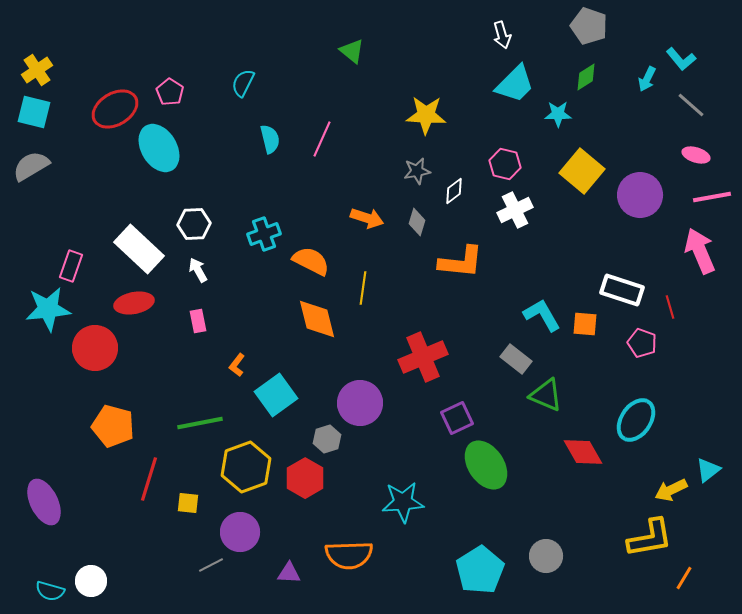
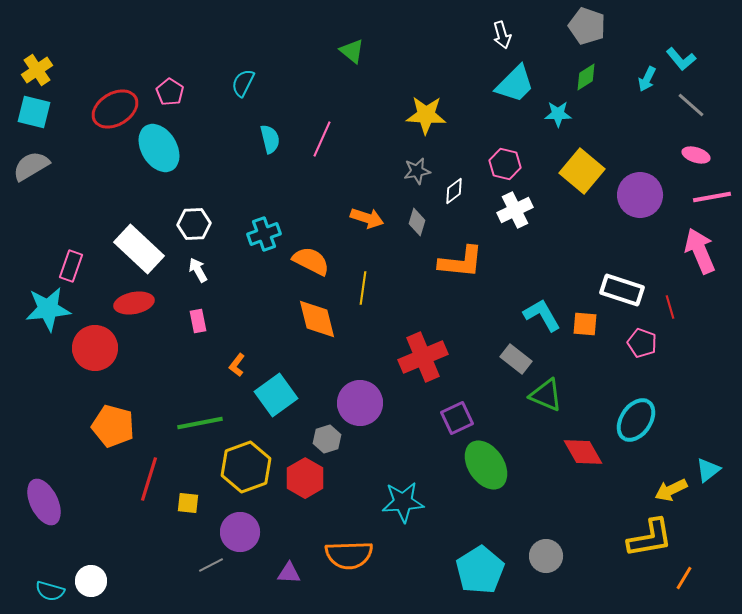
gray pentagon at (589, 26): moved 2 px left
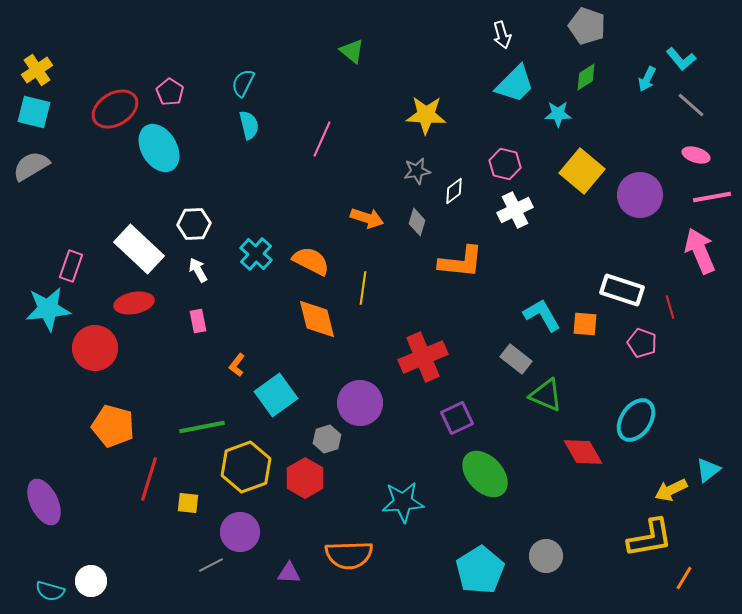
cyan semicircle at (270, 139): moved 21 px left, 14 px up
cyan cross at (264, 234): moved 8 px left, 20 px down; rotated 28 degrees counterclockwise
green line at (200, 423): moved 2 px right, 4 px down
green ellipse at (486, 465): moved 1 px left, 9 px down; rotated 9 degrees counterclockwise
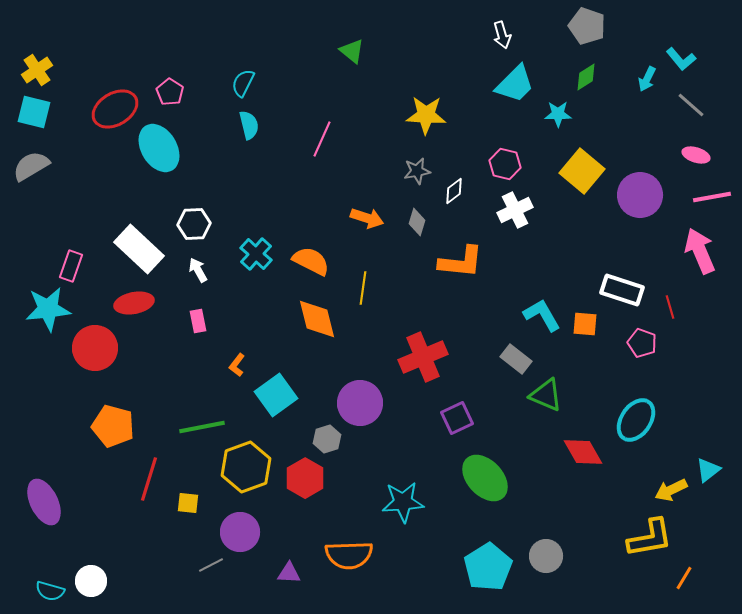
green ellipse at (485, 474): moved 4 px down
cyan pentagon at (480, 570): moved 8 px right, 3 px up
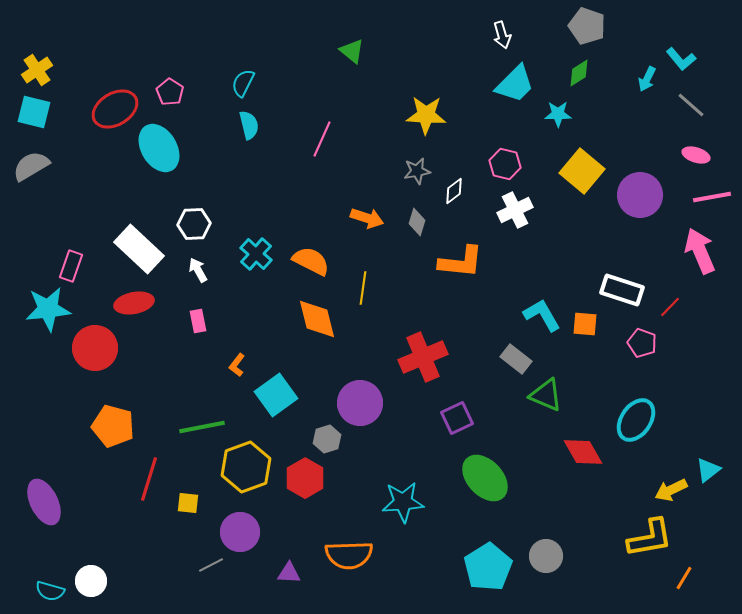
green diamond at (586, 77): moved 7 px left, 4 px up
red line at (670, 307): rotated 60 degrees clockwise
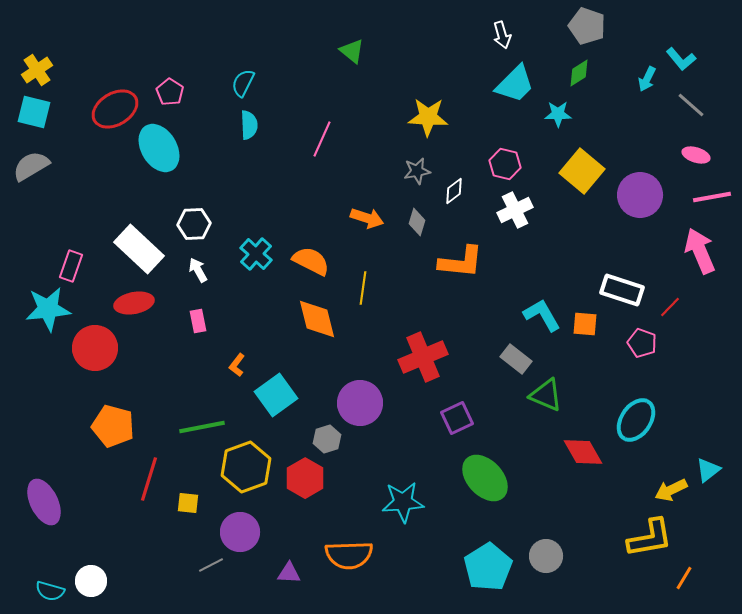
yellow star at (426, 115): moved 2 px right, 2 px down
cyan semicircle at (249, 125): rotated 12 degrees clockwise
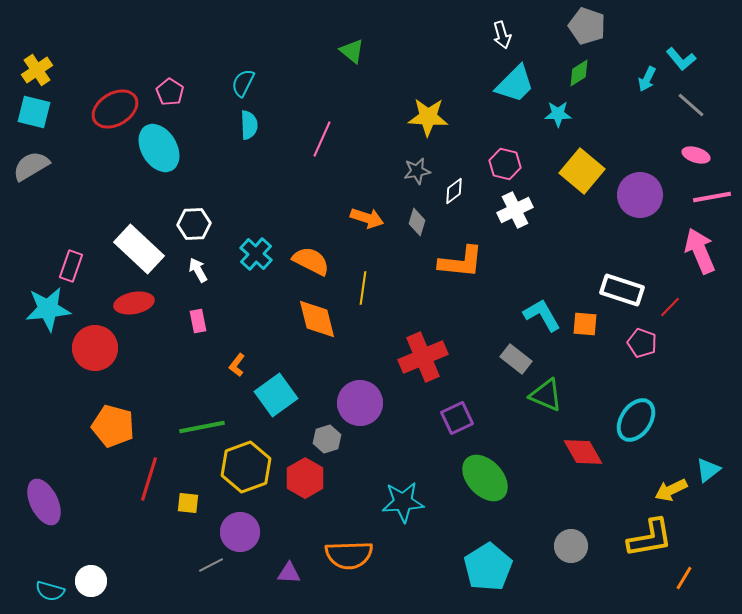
gray circle at (546, 556): moved 25 px right, 10 px up
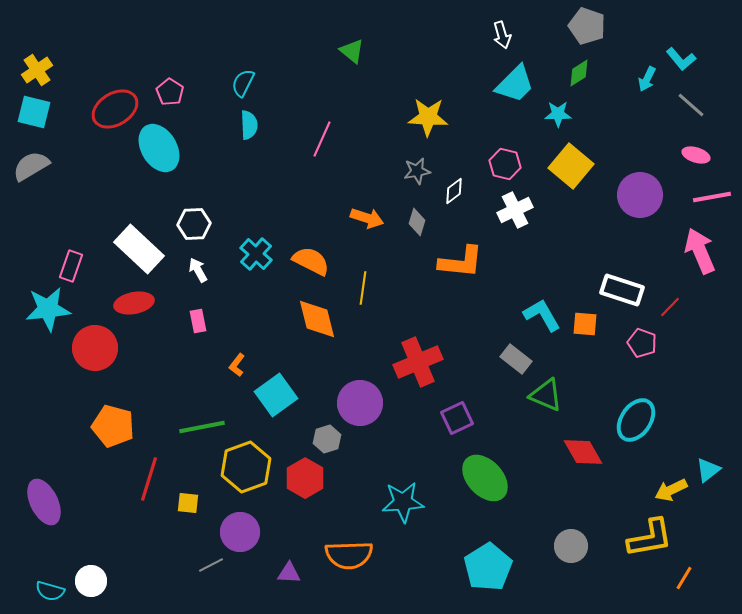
yellow square at (582, 171): moved 11 px left, 5 px up
red cross at (423, 357): moved 5 px left, 5 px down
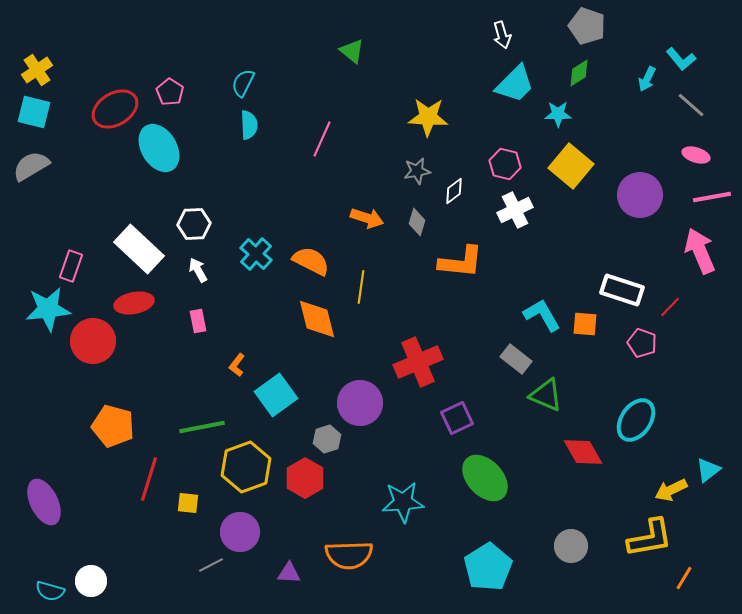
yellow line at (363, 288): moved 2 px left, 1 px up
red circle at (95, 348): moved 2 px left, 7 px up
